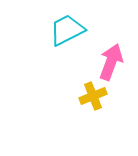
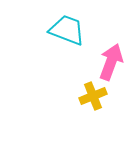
cyan trapezoid: rotated 48 degrees clockwise
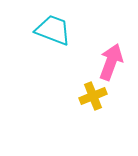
cyan trapezoid: moved 14 px left
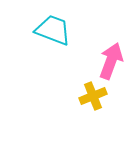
pink arrow: moved 1 px up
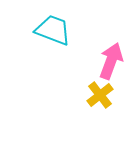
yellow cross: moved 7 px right, 1 px up; rotated 16 degrees counterclockwise
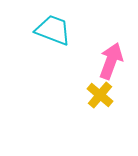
yellow cross: rotated 12 degrees counterclockwise
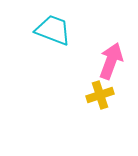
yellow cross: rotated 32 degrees clockwise
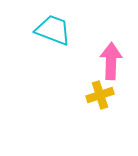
pink arrow: rotated 18 degrees counterclockwise
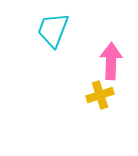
cyan trapezoid: rotated 90 degrees counterclockwise
